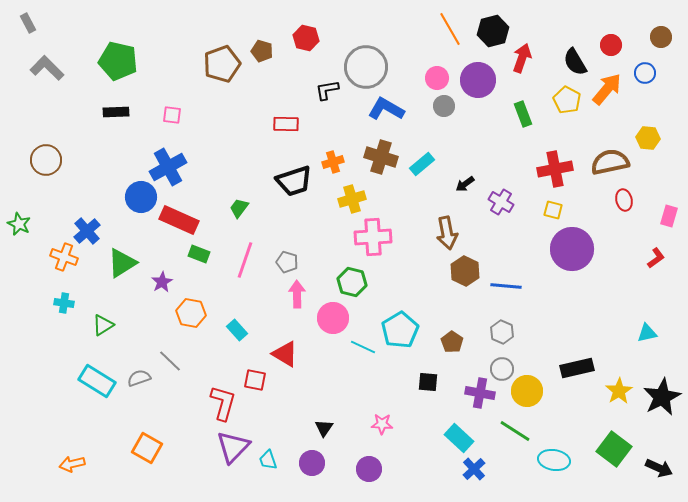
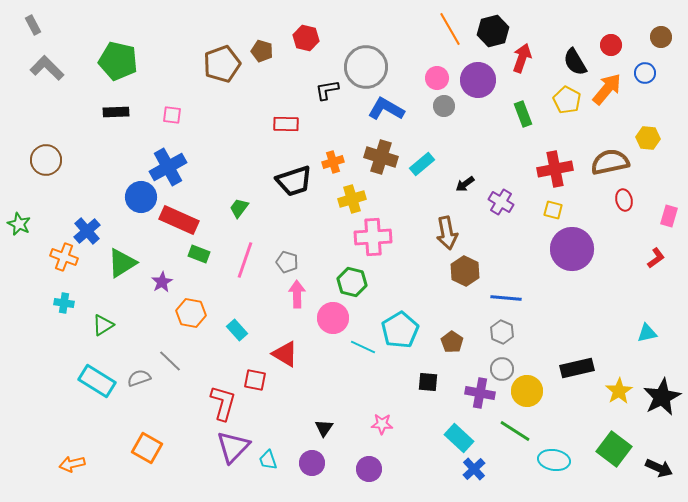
gray rectangle at (28, 23): moved 5 px right, 2 px down
blue line at (506, 286): moved 12 px down
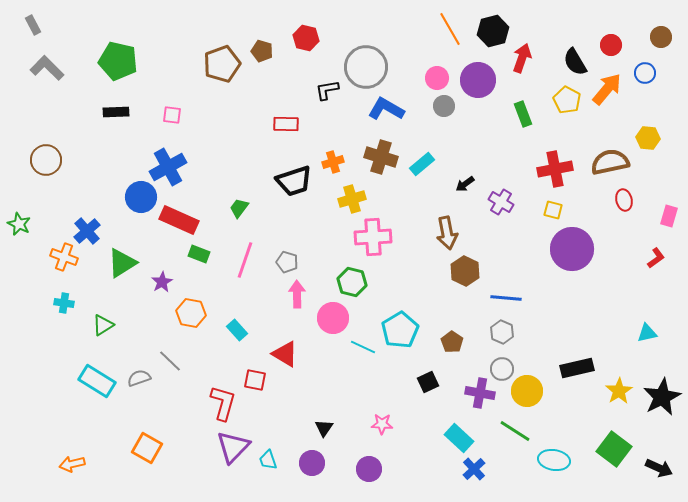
black square at (428, 382): rotated 30 degrees counterclockwise
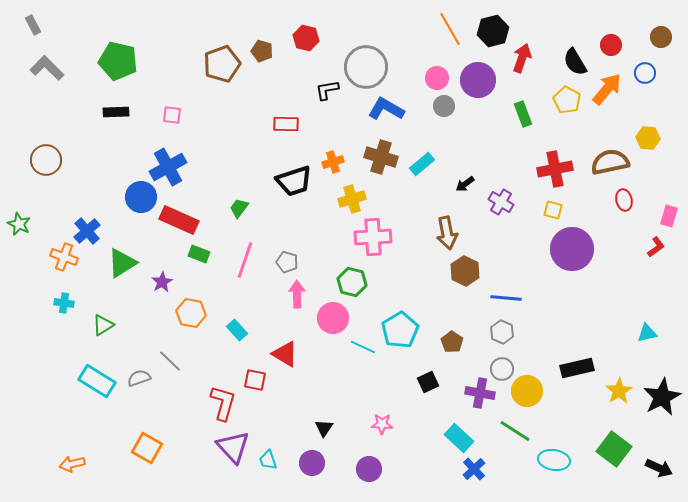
red L-shape at (656, 258): moved 11 px up
purple triangle at (233, 447): rotated 27 degrees counterclockwise
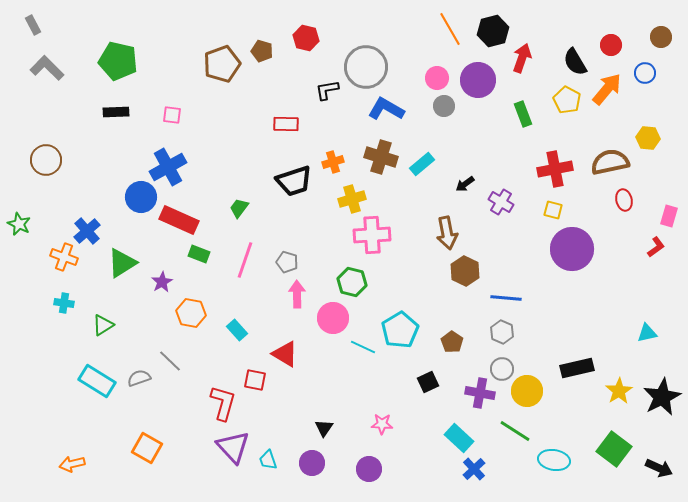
pink cross at (373, 237): moved 1 px left, 2 px up
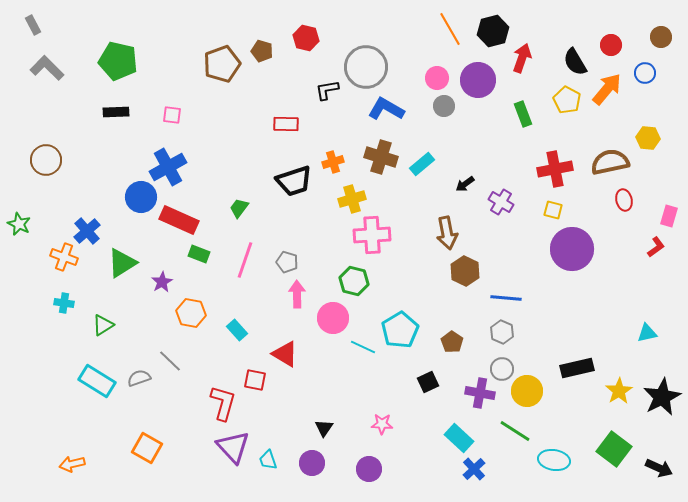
green hexagon at (352, 282): moved 2 px right, 1 px up
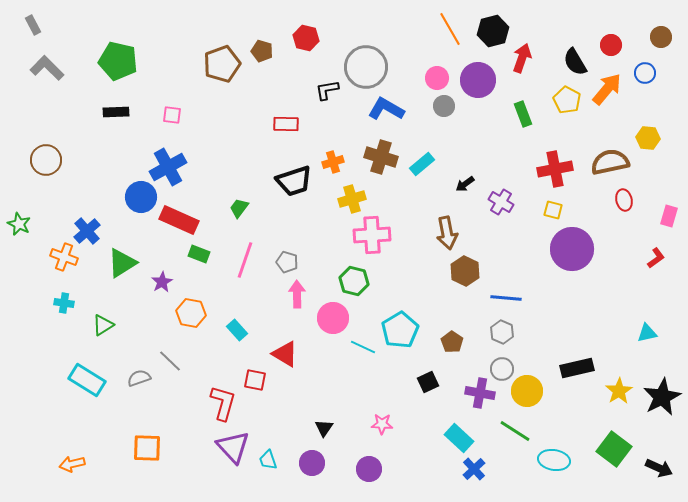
red L-shape at (656, 247): moved 11 px down
cyan rectangle at (97, 381): moved 10 px left, 1 px up
orange square at (147, 448): rotated 28 degrees counterclockwise
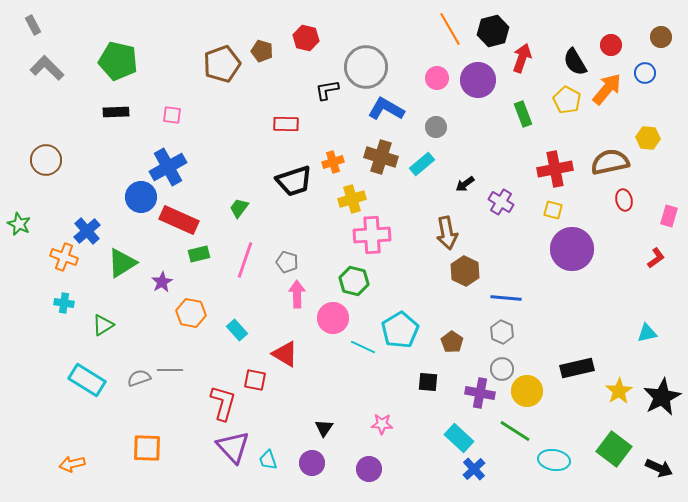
gray circle at (444, 106): moved 8 px left, 21 px down
green rectangle at (199, 254): rotated 35 degrees counterclockwise
gray line at (170, 361): moved 9 px down; rotated 45 degrees counterclockwise
black square at (428, 382): rotated 30 degrees clockwise
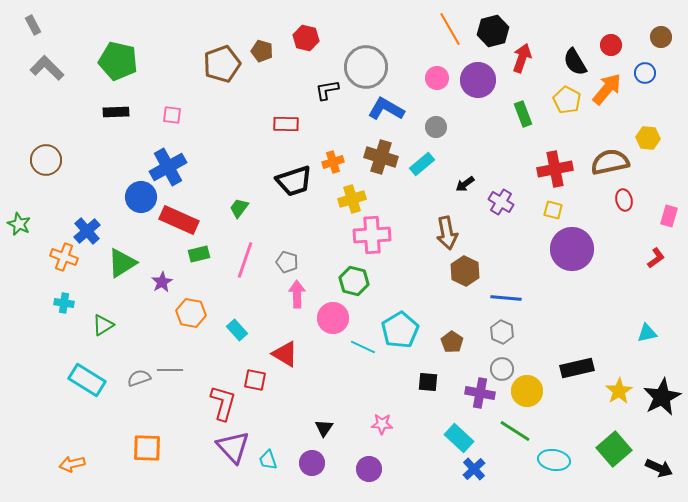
green square at (614, 449): rotated 12 degrees clockwise
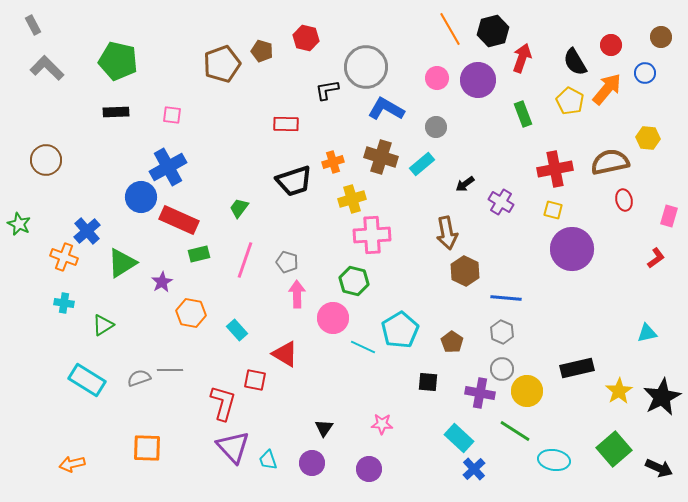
yellow pentagon at (567, 100): moved 3 px right, 1 px down
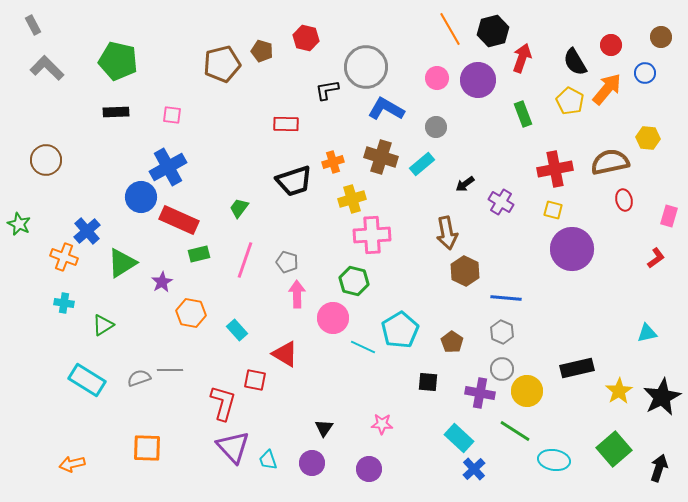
brown pentagon at (222, 64): rotated 6 degrees clockwise
black arrow at (659, 468): rotated 96 degrees counterclockwise
